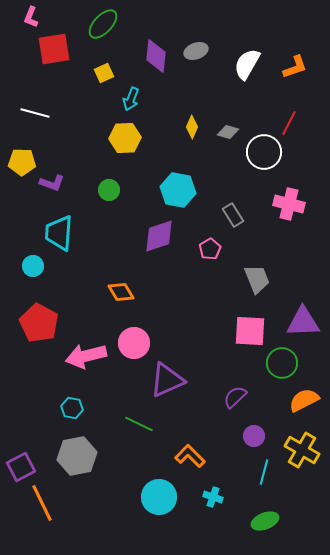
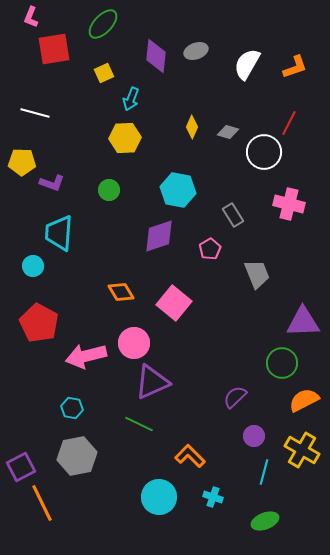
gray trapezoid at (257, 279): moved 5 px up
pink square at (250, 331): moved 76 px left, 28 px up; rotated 36 degrees clockwise
purple triangle at (167, 380): moved 15 px left, 2 px down
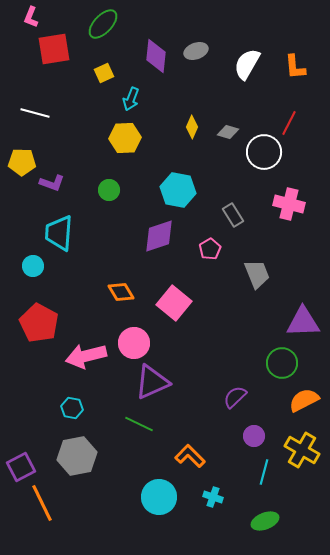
orange L-shape at (295, 67): rotated 104 degrees clockwise
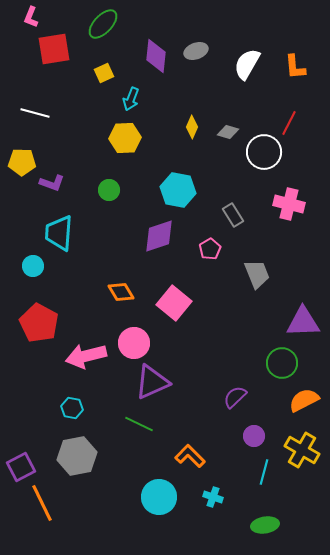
green ellipse at (265, 521): moved 4 px down; rotated 12 degrees clockwise
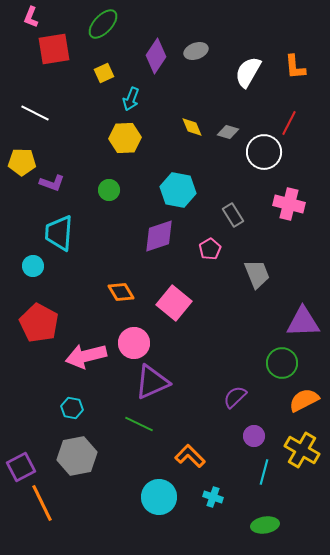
purple diamond at (156, 56): rotated 28 degrees clockwise
white semicircle at (247, 64): moved 1 px right, 8 px down
white line at (35, 113): rotated 12 degrees clockwise
yellow diamond at (192, 127): rotated 45 degrees counterclockwise
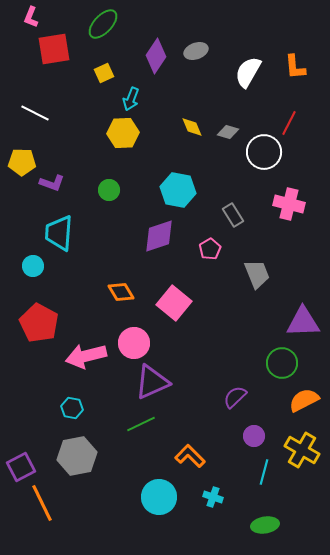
yellow hexagon at (125, 138): moved 2 px left, 5 px up
green line at (139, 424): moved 2 px right; rotated 52 degrees counterclockwise
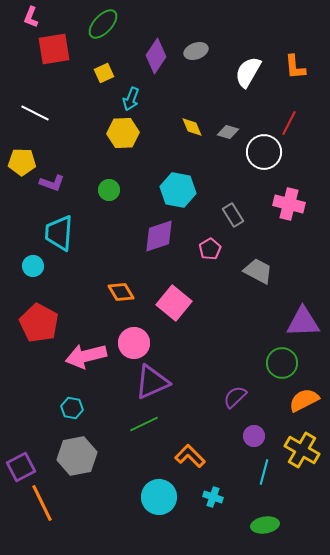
gray trapezoid at (257, 274): moved 1 px right, 3 px up; rotated 40 degrees counterclockwise
green line at (141, 424): moved 3 px right
